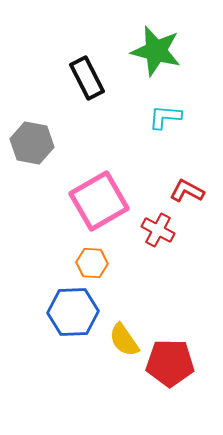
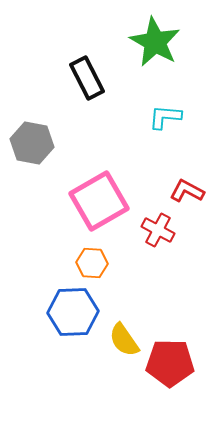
green star: moved 1 px left, 9 px up; rotated 15 degrees clockwise
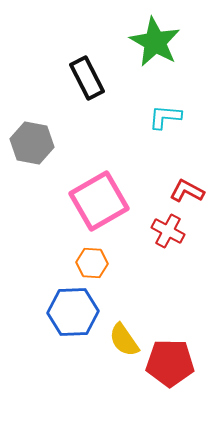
red cross: moved 10 px right, 1 px down
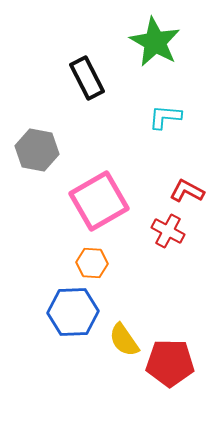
gray hexagon: moved 5 px right, 7 px down
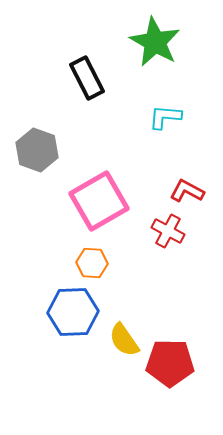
gray hexagon: rotated 9 degrees clockwise
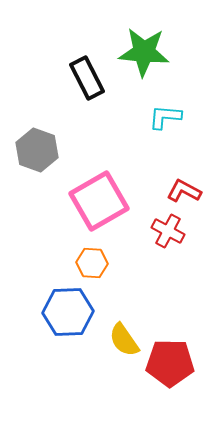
green star: moved 11 px left, 10 px down; rotated 24 degrees counterclockwise
red L-shape: moved 3 px left
blue hexagon: moved 5 px left
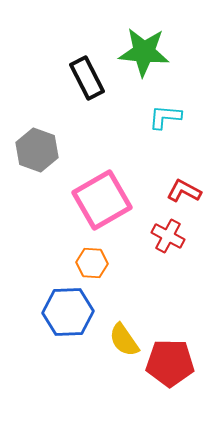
pink square: moved 3 px right, 1 px up
red cross: moved 5 px down
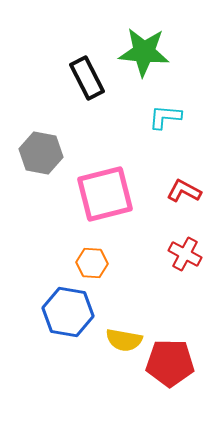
gray hexagon: moved 4 px right, 3 px down; rotated 9 degrees counterclockwise
pink square: moved 3 px right, 6 px up; rotated 16 degrees clockwise
red cross: moved 17 px right, 18 px down
blue hexagon: rotated 12 degrees clockwise
yellow semicircle: rotated 45 degrees counterclockwise
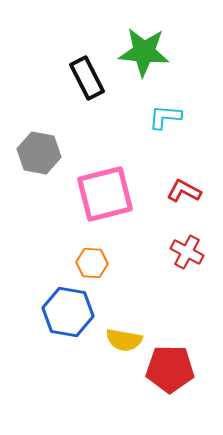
gray hexagon: moved 2 px left
red cross: moved 2 px right, 2 px up
red pentagon: moved 6 px down
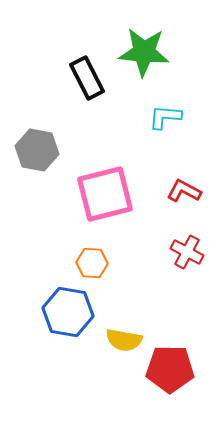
gray hexagon: moved 2 px left, 3 px up
